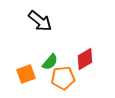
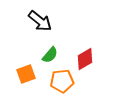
green semicircle: moved 7 px up
orange pentagon: moved 1 px left, 3 px down
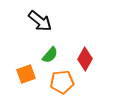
red diamond: rotated 30 degrees counterclockwise
orange pentagon: moved 1 px down
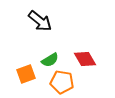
green semicircle: moved 5 px down; rotated 18 degrees clockwise
red diamond: rotated 60 degrees counterclockwise
orange pentagon: rotated 15 degrees clockwise
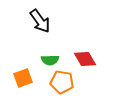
black arrow: rotated 15 degrees clockwise
green semicircle: rotated 30 degrees clockwise
orange square: moved 3 px left, 4 px down
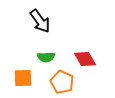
green semicircle: moved 4 px left, 3 px up
orange square: rotated 18 degrees clockwise
orange pentagon: rotated 15 degrees clockwise
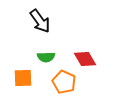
orange pentagon: moved 2 px right
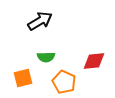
black arrow: rotated 85 degrees counterclockwise
red diamond: moved 9 px right, 2 px down; rotated 65 degrees counterclockwise
orange square: rotated 12 degrees counterclockwise
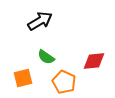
green semicircle: rotated 36 degrees clockwise
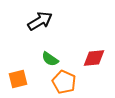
green semicircle: moved 4 px right, 2 px down
red diamond: moved 3 px up
orange square: moved 5 px left, 1 px down
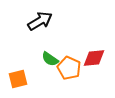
orange pentagon: moved 5 px right, 14 px up
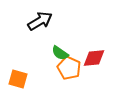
green semicircle: moved 10 px right, 6 px up
orange square: rotated 30 degrees clockwise
